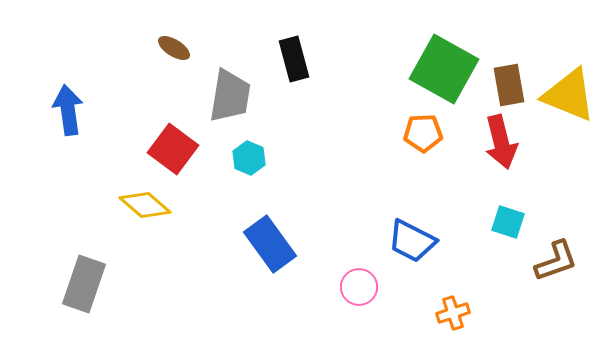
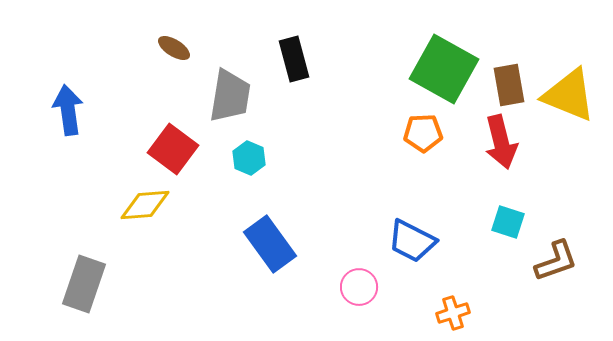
yellow diamond: rotated 45 degrees counterclockwise
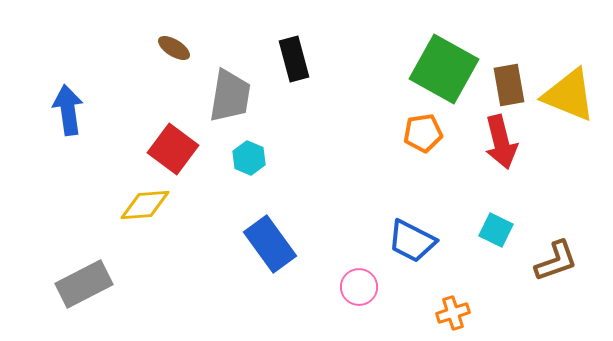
orange pentagon: rotated 6 degrees counterclockwise
cyan square: moved 12 px left, 8 px down; rotated 8 degrees clockwise
gray rectangle: rotated 44 degrees clockwise
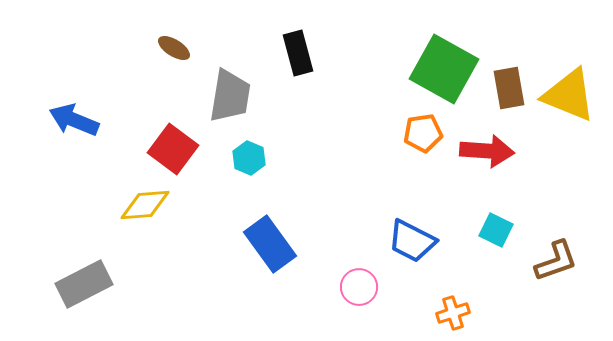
black rectangle: moved 4 px right, 6 px up
brown rectangle: moved 3 px down
blue arrow: moved 6 px right, 10 px down; rotated 60 degrees counterclockwise
red arrow: moved 14 px left, 9 px down; rotated 72 degrees counterclockwise
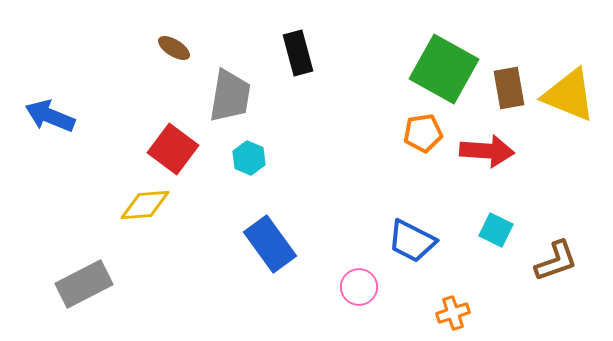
blue arrow: moved 24 px left, 4 px up
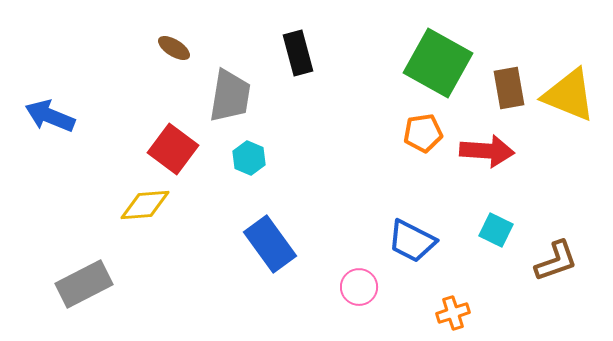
green square: moved 6 px left, 6 px up
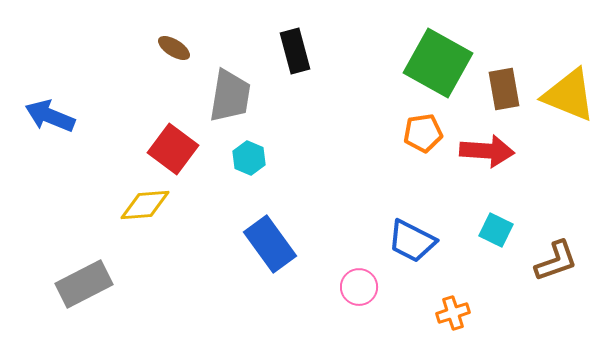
black rectangle: moved 3 px left, 2 px up
brown rectangle: moved 5 px left, 1 px down
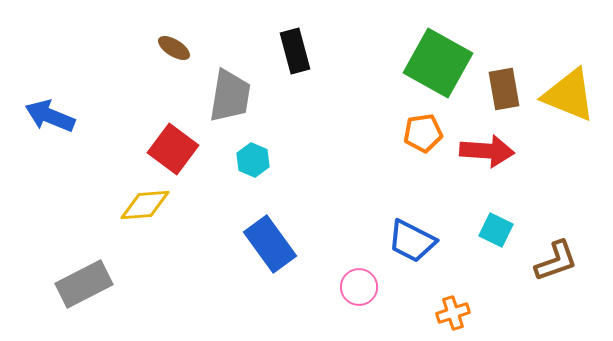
cyan hexagon: moved 4 px right, 2 px down
